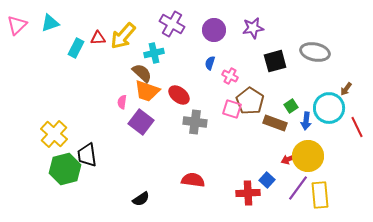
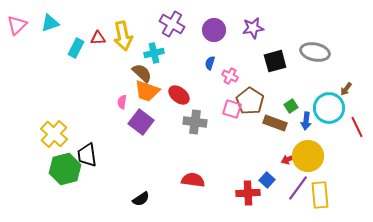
yellow arrow: rotated 52 degrees counterclockwise
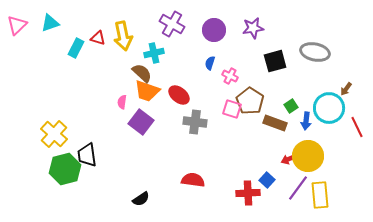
red triangle: rotated 21 degrees clockwise
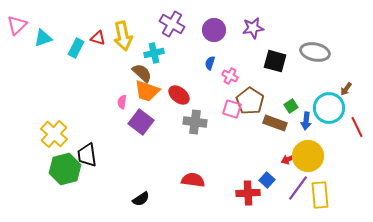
cyan triangle: moved 7 px left, 15 px down
black square: rotated 30 degrees clockwise
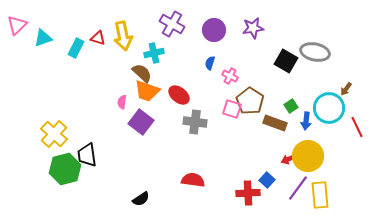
black square: moved 11 px right; rotated 15 degrees clockwise
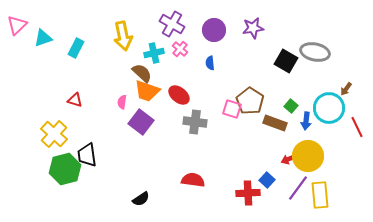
red triangle: moved 23 px left, 62 px down
blue semicircle: rotated 24 degrees counterclockwise
pink cross: moved 50 px left, 27 px up; rotated 14 degrees clockwise
green square: rotated 16 degrees counterclockwise
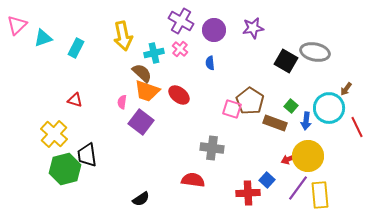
purple cross: moved 9 px right, 3 px up
gray cross: moved 17 px right, 26 px down
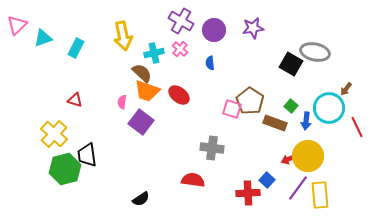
black square: moved 5 px right, 3 px down
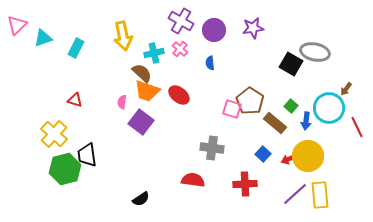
brown rectangle: rotated 20 degrees clockwise
blue square: moved 4 px left, 26 px up
purple line: moved 3 px left, 6 px down; rotated 12 degrees clockwise
red cross: moved 3 px left, 9 px up
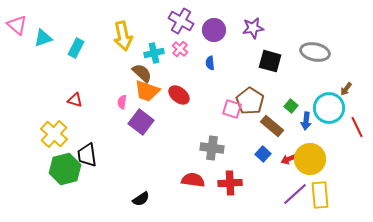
pink triangle: rotated 35 degrees counterclockwise
black square: moved 21 px left, 3 px up; rotated 15 degrees counterclockwise
brown rectangle: moved 3 px left, 3 px down
yellow circle: moved 2 px right, 3 px down
red cross: moved 15 px left, 1 px up
